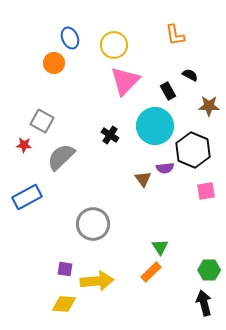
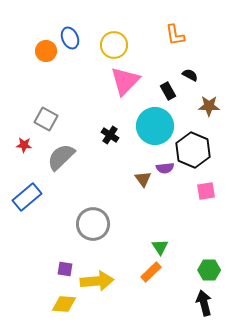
orange circle: moved 8 px left, 12 px up
gray square: moved 4 px right, 2 px up
blue rectangle: rotated 12 degrees counterclockwise
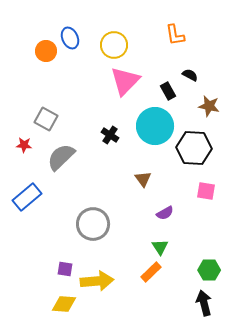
brown star: rotated 10 degrees clockwise
black hexagon: moved 1 px right, 2 px up; rotated 20 degrees counterclockwise
purple semicircle: moved 45 px down; rotated 24 degrees counterclockwise
pink square: rotated 18 degrees clockwise
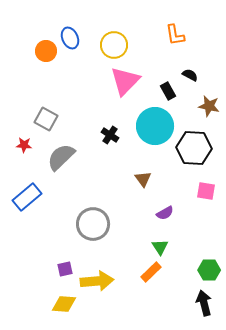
purple square: rotated 21 degrees counterclockwise
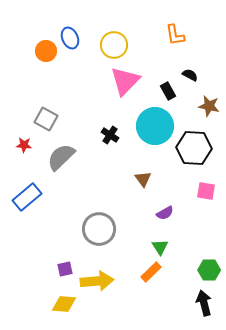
gray circle: moved 6 px right, 5 px down
